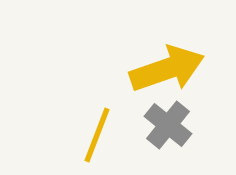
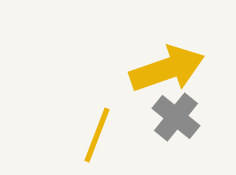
gray cross: moved 8 px right, 8 px up
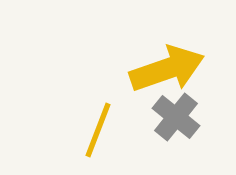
yellow line: moved 1 px right, 5 px up
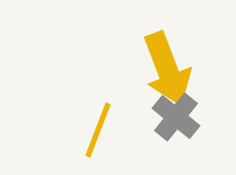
yellow arrow: rotated 88 degrees clockwise
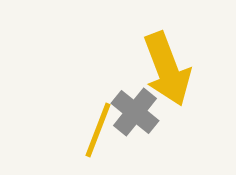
gray cross: moved 41 px left, 5 px up
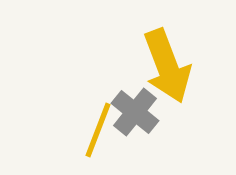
yellow arrow: moved 3 px up
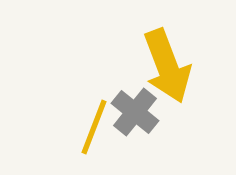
yellow line: moved 4 px left, 3 px up
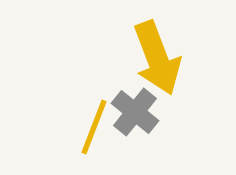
yellow arrow: moved 10 px left, 8 px up
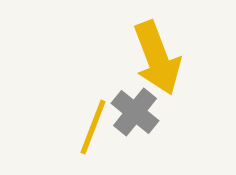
yellow line: moved 1 px left
